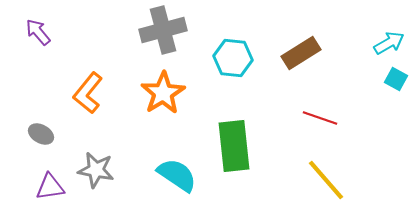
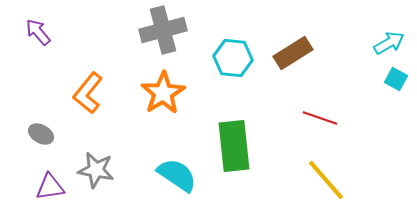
brown rectangle: moved 8 px left
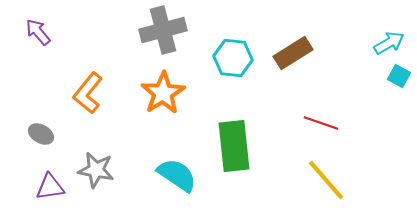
cyan square: moved 3 px right, 3 px up
red line: moved 1 px right, 5 px down
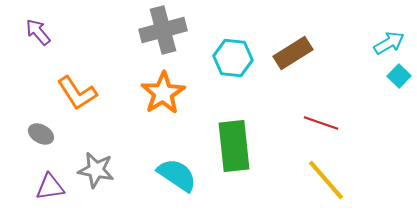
cyan square: rotated 15 degrees clockwise
orange L-shape: moved 11 px left; rotated 72 degrees counterclockwise
